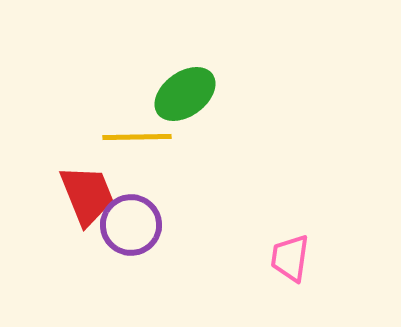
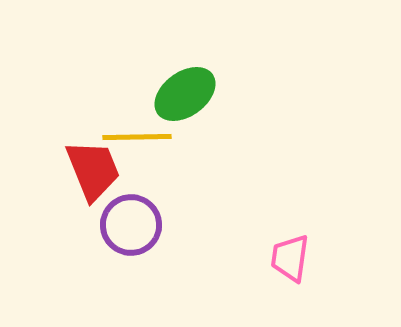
red trapezoid: moved 6 px right, 25 px up
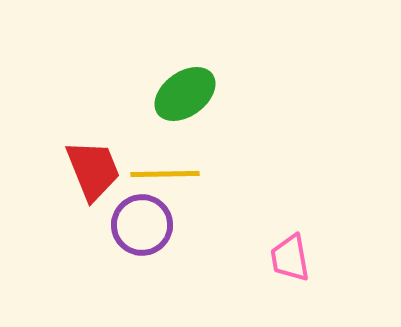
yellow line: moved 28 px right, 37 px down
purple circle: moved 11 px right
pink trapezoid: rotated 18 degrees counterclockwise
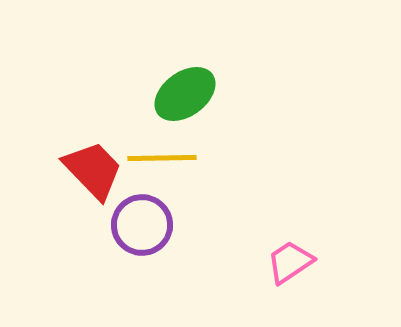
red trapezoid: rotated 22 degrees counterclockwise
yellow line: moved 3 px left, 16 px up
pink trapezoid: moved 4 px down; rotated 66 degrees clockwise
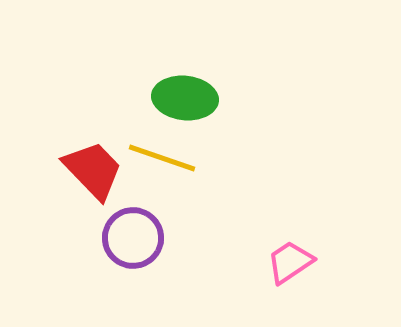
green ellipse: moved 4 px down; rotated 42 degrees clockwise
yellow line: rotated 20 degrees clockwise
purple circle: moved 9 px left, 13 px down
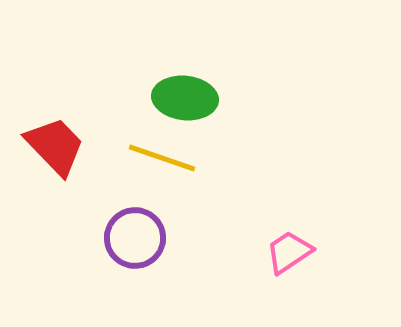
red trapezoid: moved 38 px left, 24 px up
purple circle: moved 2 px right
pink trapezoid: moved 1 px left, 10 px up
